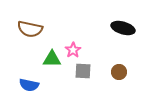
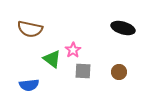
green triangle: rotated 36 degrees clockwise
blue semicircle: rotated 18 degrees counterclockwise
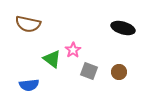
brown semicircle: moved 2 px left, 5 px up
gray square: moved 6 px right; rotated 18 degrees clockwise
